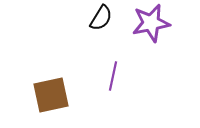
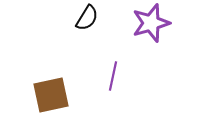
black semicircle: moved 14 px left
purple star: rotated 6 degrees counterclockwise
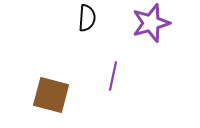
black semicircle: rotated 28 degrees counterclockwise
brown square: rotated 27 degrees clockwise
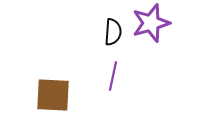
black semicircle: moved 26 px right, 14 px down
brown square: moved 2 px right; rotated 12 degrees counterclockwise
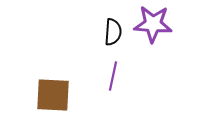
purple star: moved 2 px right, 1 px down; rotated 21 degrees clockwise
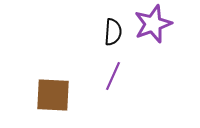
purple star: rotated 24 degrees counterclockwise
purple line: rotated 12 degrees clockwise
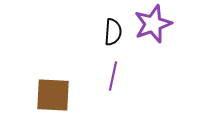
purple line: rotated 12 degrees counterclockwise
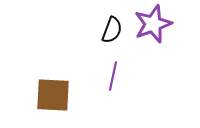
black semicircle: moved 1 px left, 2 px up; rotated 16 degrees clockwise
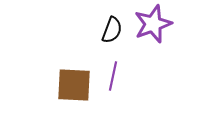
brown square: moved 21 px right, 10 px up
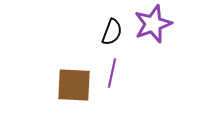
black semicircle: moved 2 px down
purple line: moved 1 px left, 3 px up
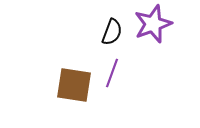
purple line: rotated 8 degrees clockwise
brown square: rotated 6 degrees clockwise
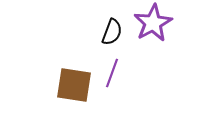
purple star: moved 1 px up; rotated 9 degrees counterclockwise
